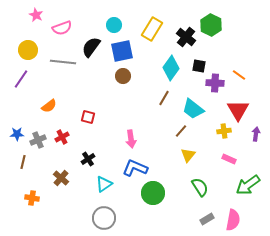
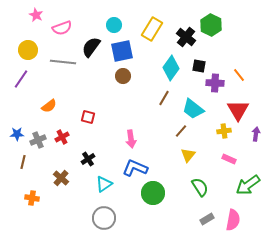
orange line at (239, 75): rotated 16 degrees clockwise
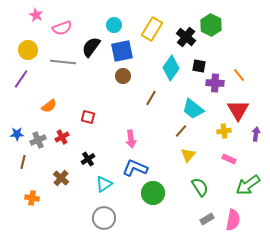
brown line at (164, 98): moved 13 px left
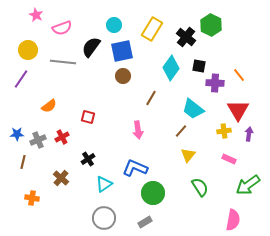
purple arrow at (256, 134): moved 7 px left
pink arrow at (131, 139): moved 7 px right, 9 px up
gray rectangle at (207, 219): moved 62 px left, 3 px down
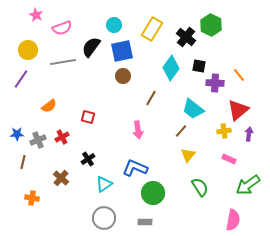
gray line at (63, 62): rotated 15 degrees counterclockwise
red triangle at (238, 110): rotated 20 degrees clockwise
gray rectangle at (145, 222): rotated 32 degrees clockwise
